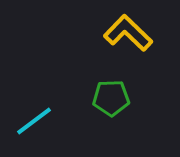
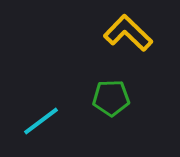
cyan line: moved 7 px right
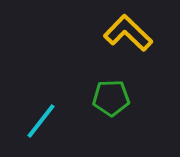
cyan line: rotated 15 degrees counterclockwise
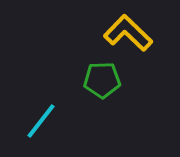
green pentagon: moved 9 px left, 18 px up
